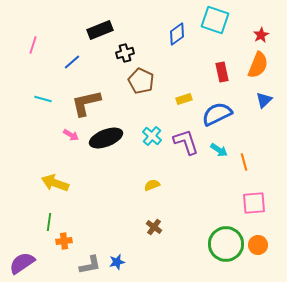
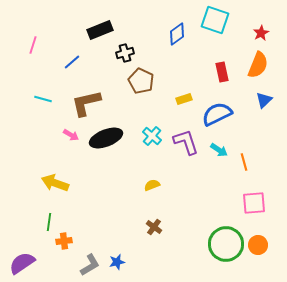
red star: moved 2 px up
gray L-shape: rotated 20 degrees counterclockwise
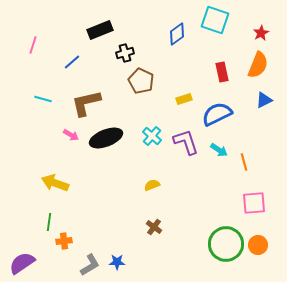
blue triangle: rotated 18 degrees clockwise
blue star: rotated 14 degrees clockwise
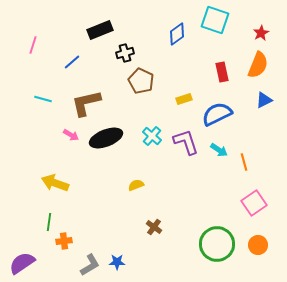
yellow semicircle: moved 16 px left
pink square: rotated 30 degrees counterclockwise
green circle: moved 9 px left
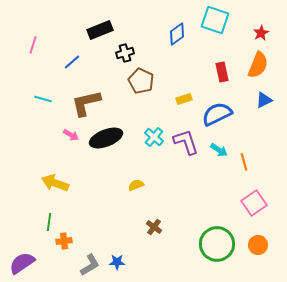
cyan cross: moved 2 px right, 1 px down
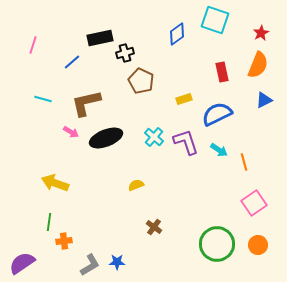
black rectangle: moved 8 px down; rotated 10 degrees clockwise
pink arrow: moved 3 px up
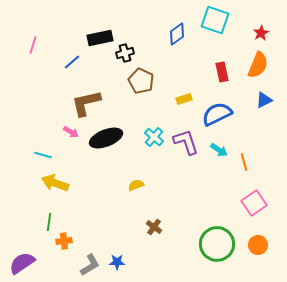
cyan line: moved 56 px down
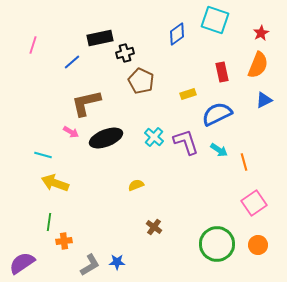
yellow rectangle: moved 4 px right, 5 px up
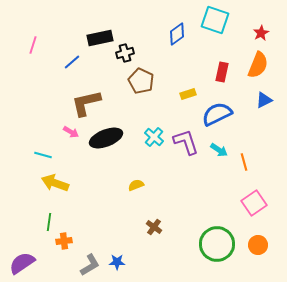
red rectangle: rotated 24 degrees clockwise
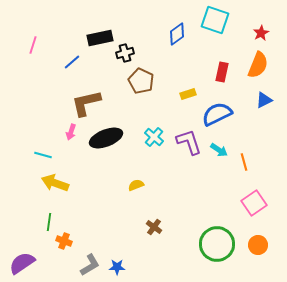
pink arrow: rotated 77 degrees clockwise
purple L-shape: moved 3 px right
orange cross: rotated 28 degrees clockwise
blue star: moved 5 px down
